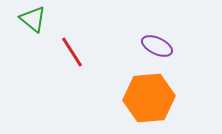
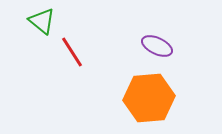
green triangle: moved 9 px right, 2 px down
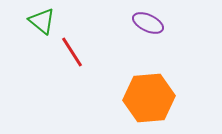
purple ellipse: moved 9 px left, 23 px up
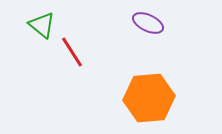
green triangle: moved 4 px down
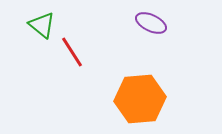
purple ellipse: moved 3 px right
orange hexagon: moved 9 px left, 1 px down
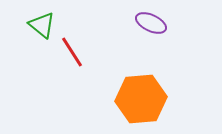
orange hexagon: moved 1 px right
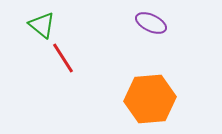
red line: moved 9 px left, 6 px down
orange hexagon: moved 9 px right
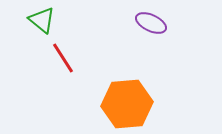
green triangle: moved 5 px up
orange hexagon: moved 23 px left, 5 px down
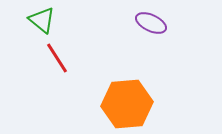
red line: moved 6 px left
